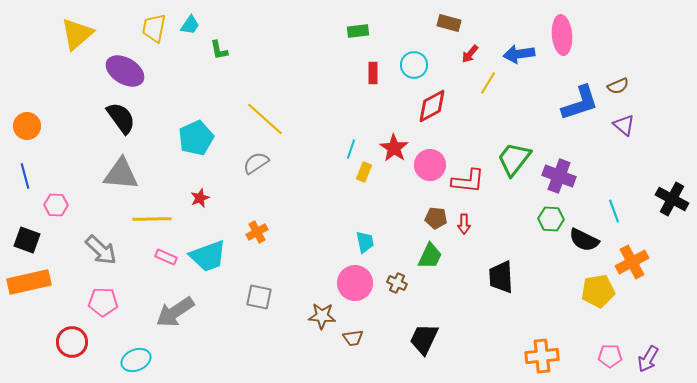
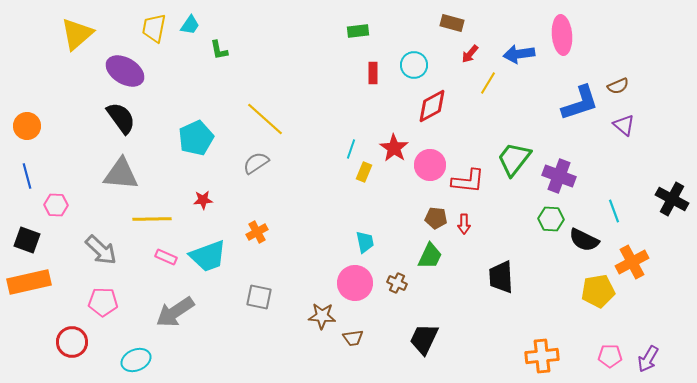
brown rectangle at (449, 23): moved 3 px right
blue line at (25, 176): moved 2 px right
red star at (200, 198): moved 3 px right, 2 px down; rotated 18 degrees clockwise
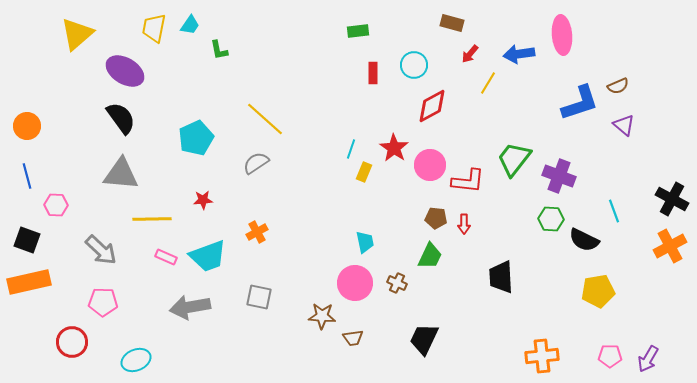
orange cross at (632, 262): moved 38 px right, 16 px up
gray arrow at (175, 312): moved 15 px right, 5 px up; rotated 24 degrees clockwise
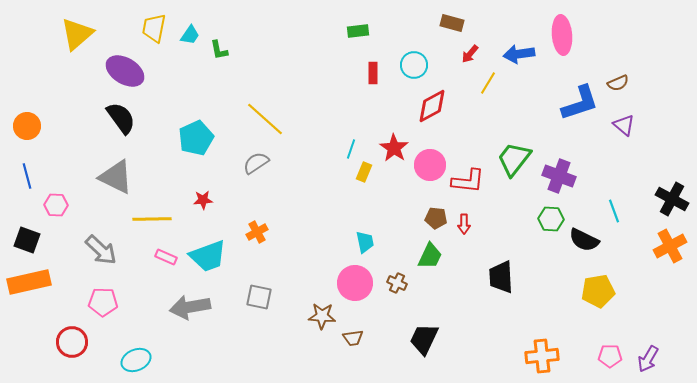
cyan trapezoid at (190, 25): moved 10 px down
brown semicircle at (618, 86): moved 3 px up
gray triangle at (121, 174): moved 5 px left, 3 px down; rotated 21 degrees clockwise
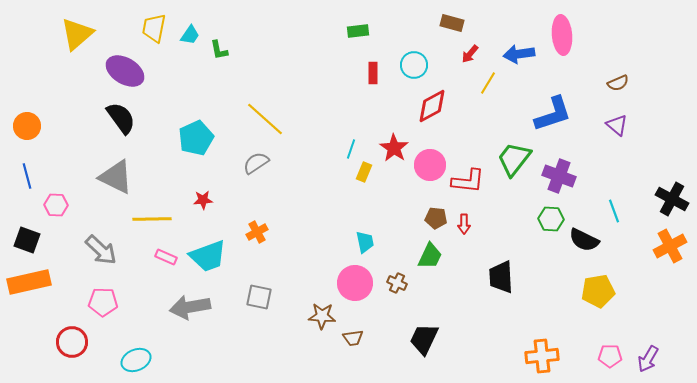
blue L-shape at (580, 103): moved 27 px left, 11 px down
purple triangle at (624, 125): moved 7 px left
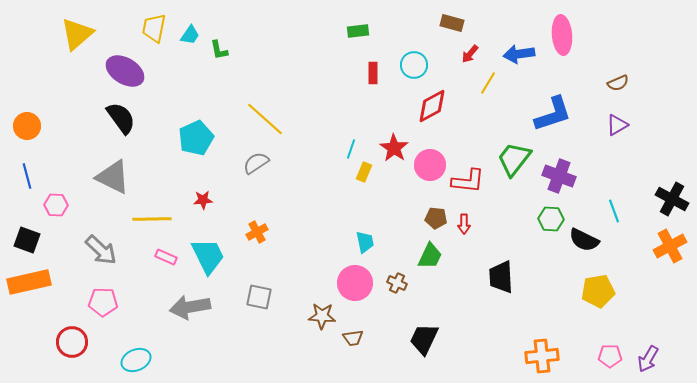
purple triangle at (617, 125): rotated 50 degrees clockwise
gray triangle at (116, 177): moved 3 px left
cyan trapezoid at (208, 256): rotated 96 degrees counterclockwise
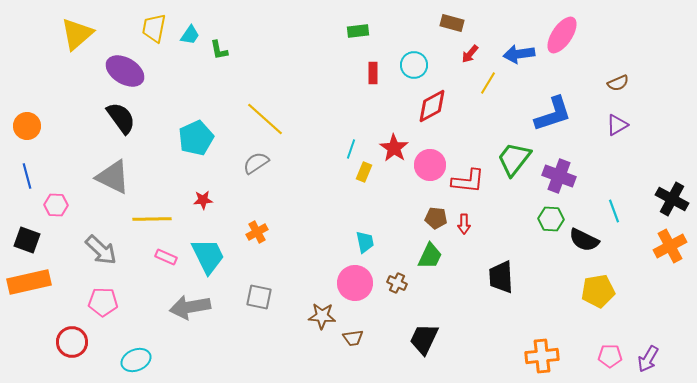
pink ellipse at (562, 35): rotated 39 degrees clockwise
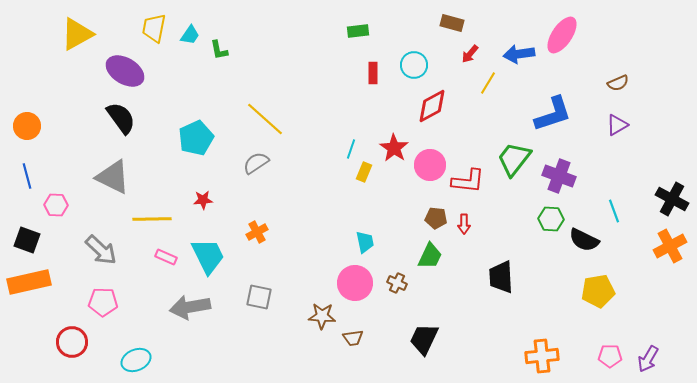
yellow triangle at (77, 34): rotated 12 degrees clockwise
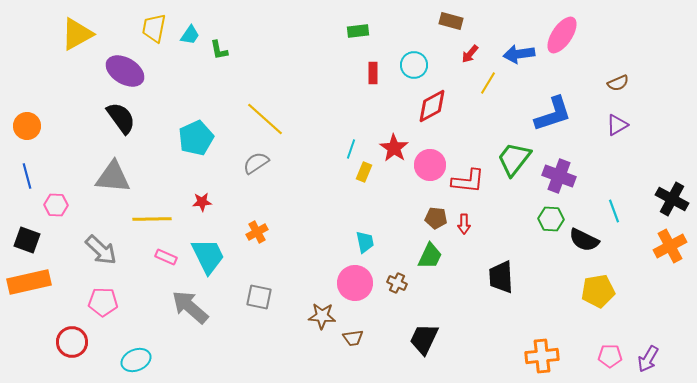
brown rectangle at (452, 23): moved 1 px left, 2 px up
gray triangle at (113, 177): rotated 21 degrees counterclockwise
red star at (203, 200): moved 1 px left, 2 px down
gray arrow at (190, 307): rotated 51 degrees clockwise
